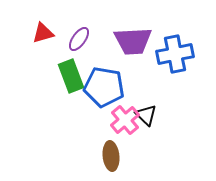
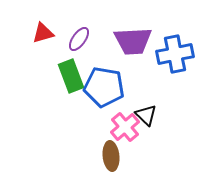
pink cross: moved 7 px down
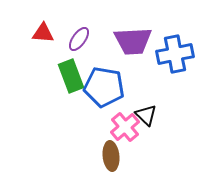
red triangle: rotated 20 degrees clockwise
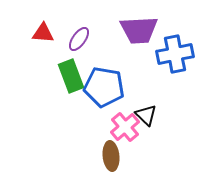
purple trapezoid: moved 6 px right, 11 px up
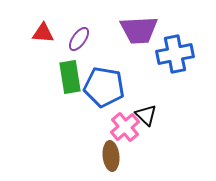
green rectangle: moved 1 px left, 1 px down; rotated 12 degrees clockwise
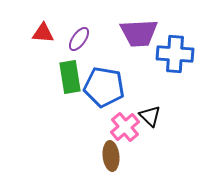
purple trapezoid: moved 3 px down
blue cross: rotated 15 degrees clockwise
black triangle: moved 4 px right, 1 px down
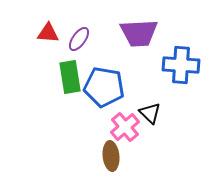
red triangle: moved 5 px right
blue cross: moved 6 px right, 11 px down
black triangle: moved 3 px up
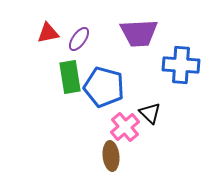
red triangle: rotated 15 degrees counterclockwise
blue pentagon: rotated 6 degrees clockwise
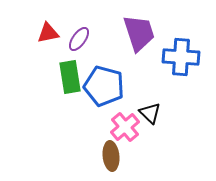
purple trapezoid: rotated 105 degrees counterclockwise
blue cross: moved 8 px up
blue pentagon: moved 1 px up
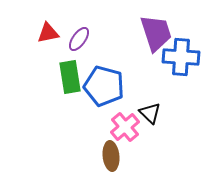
purple trapezoid: moved 17 px right
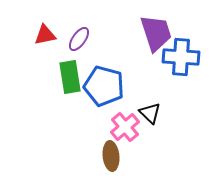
red triangle: moved 3 px left, 2 px down
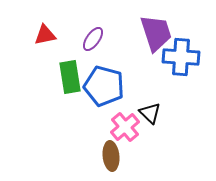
purple ellipse: moved 14 px right
